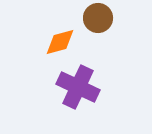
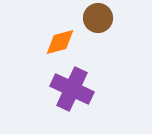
purple cross: moved 6 px left, 2 px down
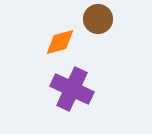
brown circle: moved 1 px down
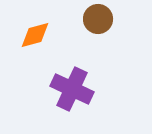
orange diamond: moved 25 px left, 7 px up
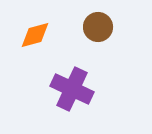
brown circle: moved 8 px down
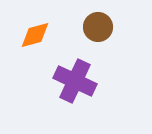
purple cross: moved 3 px right, 8 px up
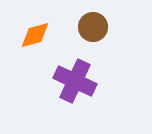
brown circle: moved 5 px left
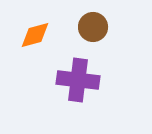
purple cross: moved 3 px right, 1 px up; rotated 18 degrees counterclockwise
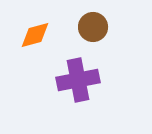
purple cross: rotated 18 degrees counterclockwise
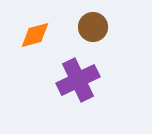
purple cross: rotated 15 degrees counterclockwise
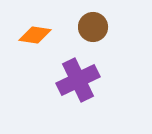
orange diamond: rotated 24 degrees clockwise
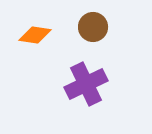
purple cross: moved 8 px right, 4 px down
